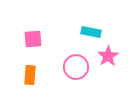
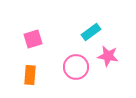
cyan rectangle: rotated 48 degrees counterclockwise
pink square: rotated 12 degrees counterclockwise
pink star: rotated 30 degrees counterclockwise
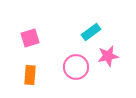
pink square: moved 3 px left, 1 px up
pink star: rotated 20 degrees counterclockwise
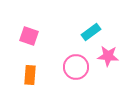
pink square: moved 1 px left, 2 px up; rotated 36 degrees clockwise
pink star: rotated 15 degrees clockwise
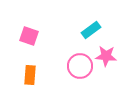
cyan rectangle: moved 2 px up
pink star: moved 2 px left
pink circle: moved 4 px right, 1 px up
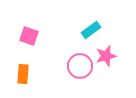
pink star: rotated 20 degrees counterclockwise
orange rectangle: moved 7 px left, 1 px up
